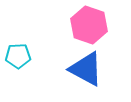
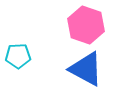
pink hexagon: moved 3 px left
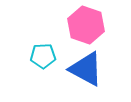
cyan pentagon: moved 25 px right
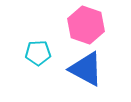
cyan pentagon: moved 5 px left, 3 px up
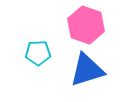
blue triangle: moved 1 px right, 1 px down; rotated 45 degrees counterclockwise
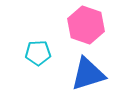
blue triangle: moved 1 px right, 4 px down
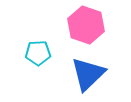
blue triangle: rotated 27 degrees counterclockwise
